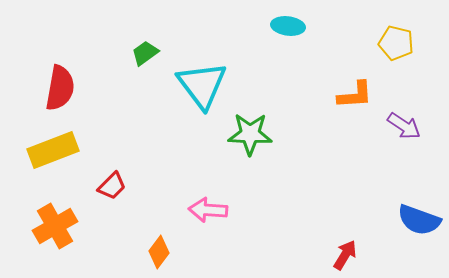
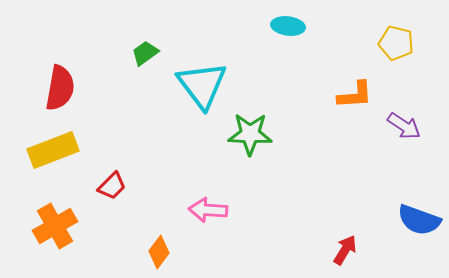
red arrow: moved 5 px up
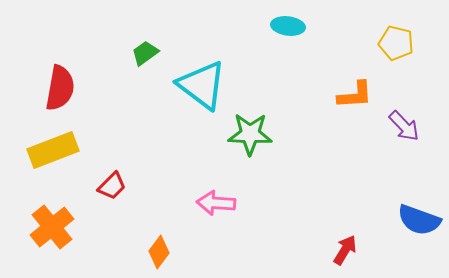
cyan triangle: rotated 16 degrees counterclockwise
purple arrow: rotated 12 degrees clockwise
pink arrow: moved 8 px right, 7 px up
orange cross: moved 3 px left, 1 px down; rotated 9 degrees counterclockwise
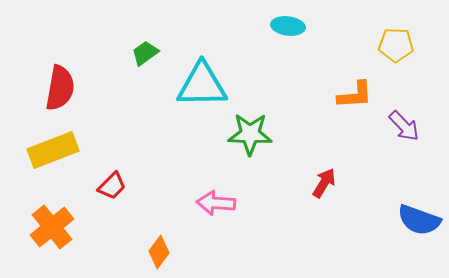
yellow pentagon: moved 2 px down; rotated 12 degrees counterclockwise
cyan triangle: rotated 38 degrees counterclockwise
red arrow: moved 21 px left, 67 px up
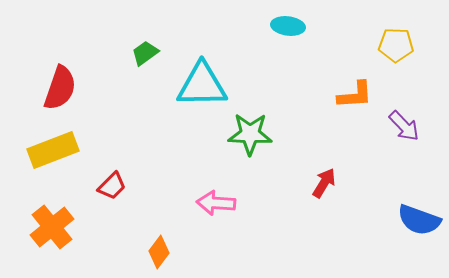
red semicircle: rotated 9 degrees clockwise
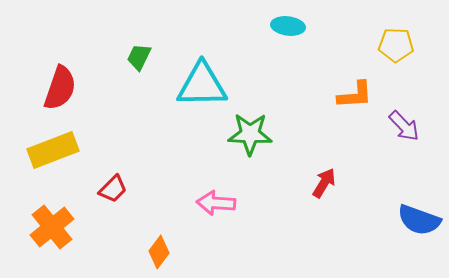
green trapezoid: moved 6 px left, 4 px down; rotated 28 degrees counterclockwise
red trapezoid: moved 1 px right, 3 px down
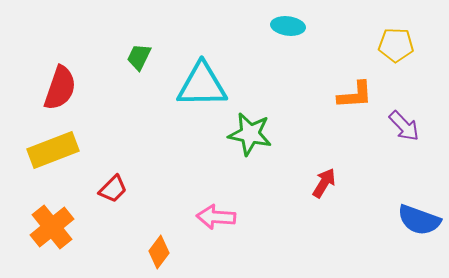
green star: rotated 9 degrees clockwise
pink arrow: moved 14 px down
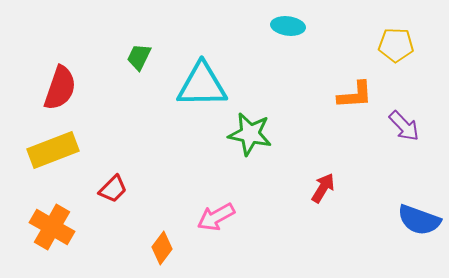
red arrow: moved 1 px left, 5 px down
pink arrow: rotated 33 degrees counterclockwise
orange cross: rotated 21 degrees counterclockwise
orange diamond: moved 3 px right, 4 px up
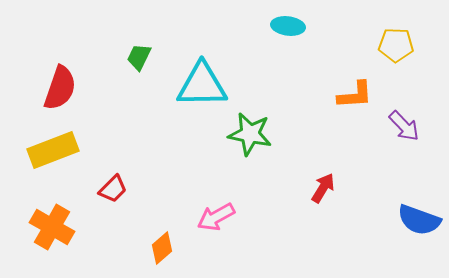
orange diamond: rotated 12 degrees clockwise
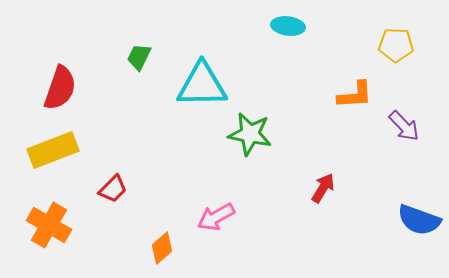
orange cross: moved 3 px left, 2 px up
